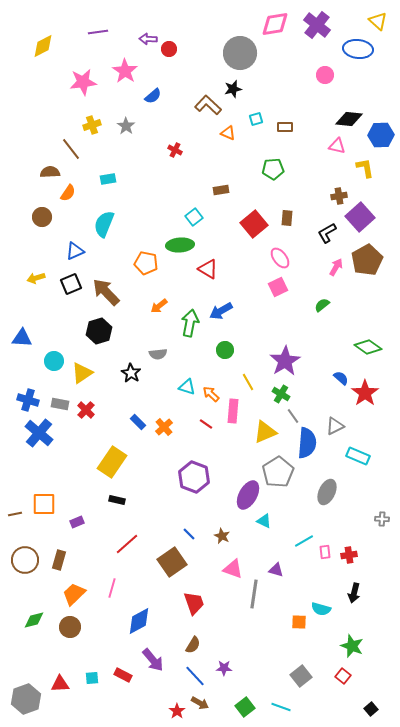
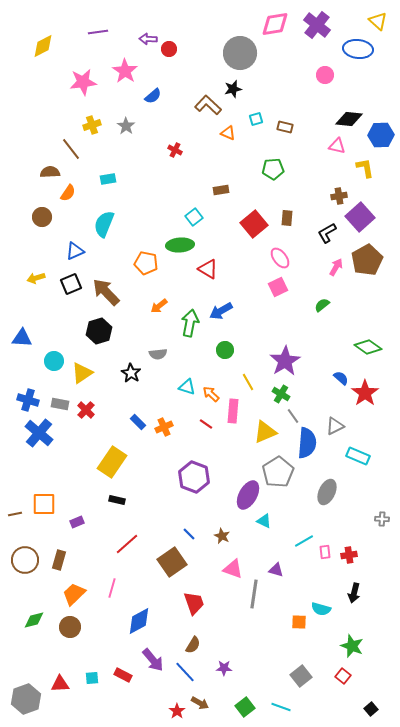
brown rectangle at (285, 127): rotated 14 degrees clockwise
orange cross at (164, 427): rotated 18 degrees clockwise
blue line at (195, 676): moved 10 px left, 4 px up
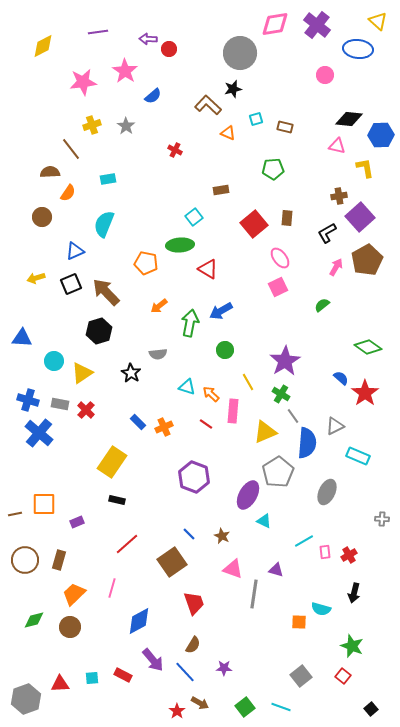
red cross at (349, 555): rotated 21 degrees counterclockwise
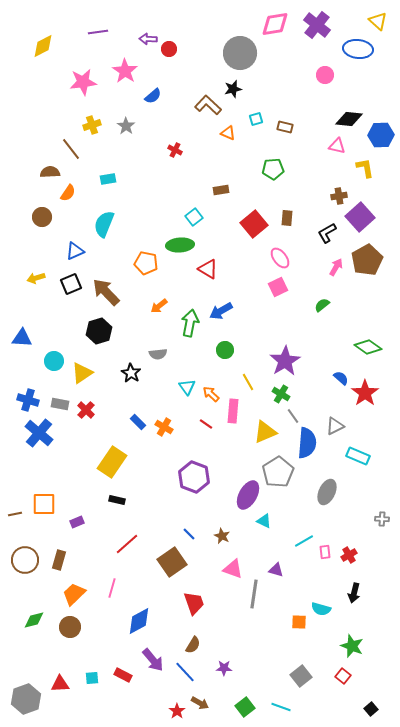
cyan triangle at (187, 387): rotated 36 degrees clockwise
orange cross at (164, 427): rotated 36 degrees counterclockwise
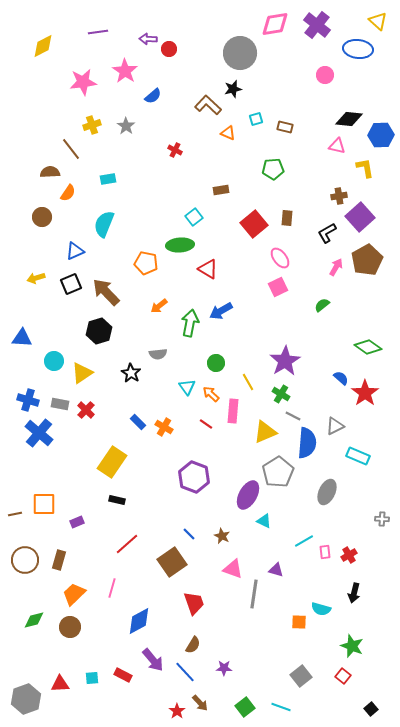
green circle at (225, 350): moved 9 px left, 13 px down
gray line at (293, 416): rotated 28 degrees counterclockwise
brown arrow at (200, 703): rotated 18 degrees clockwise
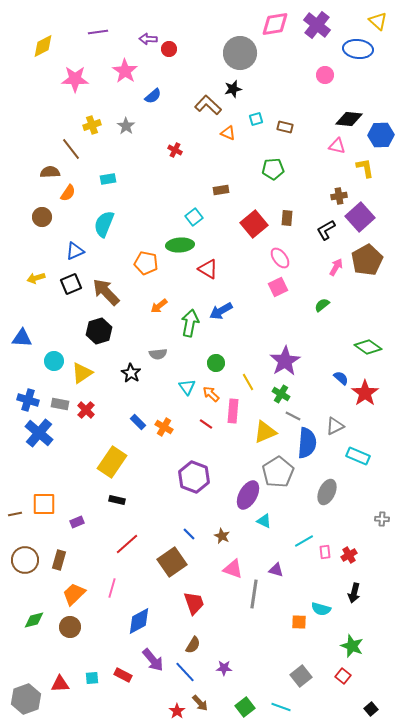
pink star at (83, 82): moved 8 px left, 3 px up; rotated 8 degrees clockwise
black L-shape at (327, 233): moved 1 px left, 3 px up
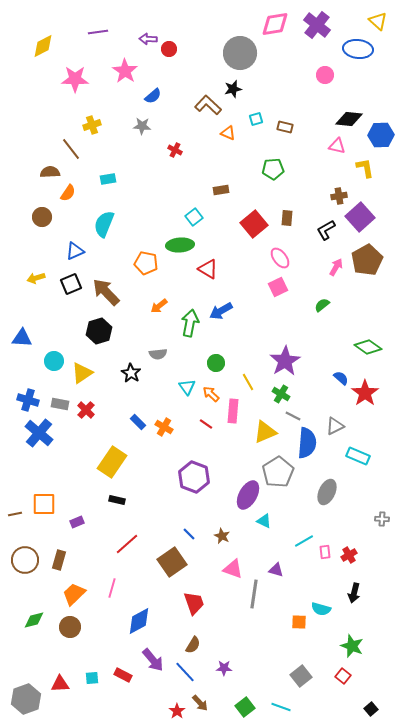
gray star at (126, 126): moved 16 px right; rotated 30 degrees counterclockwise
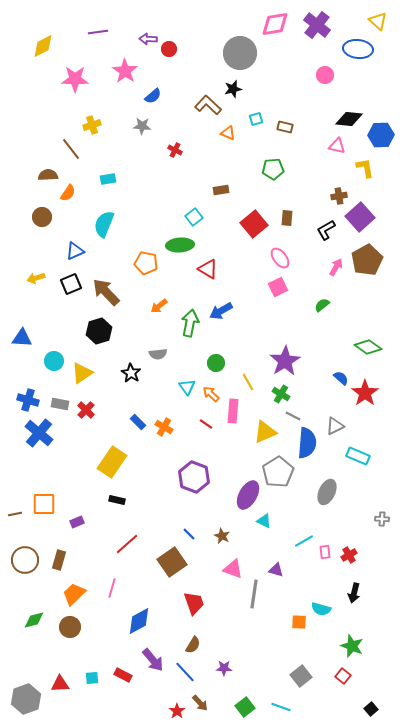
brown semicircle at (50, 172): moved 2 px left, 3 px down
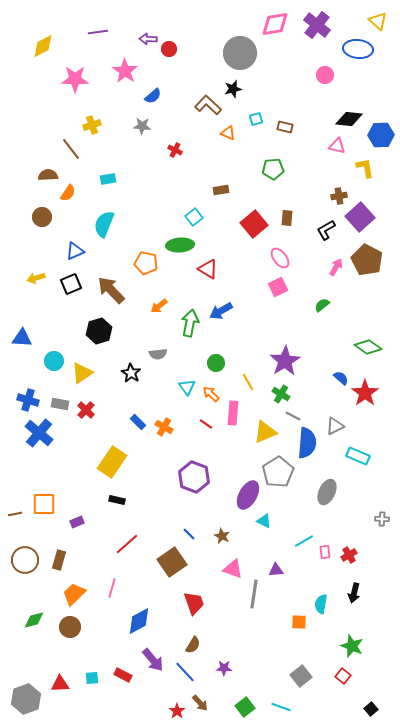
brown pentagon at (367, 260): rotated 16 degrees counterclockwise
brown arrow at (106, 292): moved 5 px right, 2 px up
pink rectangle at (233, 411): moved 2 px down
purple triangle at (276, 570): rotated 21 degrees counterclockwise
cyan semicircle at (321, 609): moved 5 px up; rotated 84 degrees clockwise
